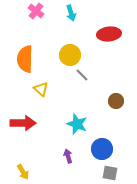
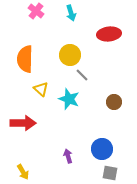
brown circle: moved 2 px left, 1 px down
cyan star: moved 8 px left, 25 px up
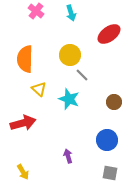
red ellipse: rotated 30 degrees counterclockwise
yellow triangle: moved 2 px left
red arrow: rotated 15 degrees counterclockwise
blue circle: moved 5 px right, 9 px up
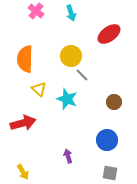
yellow circle: moved 1 px right, 1 px down
cyan star: moved 2 px left
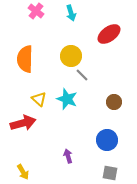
yellow triangle: moved 10 px down
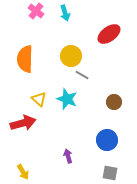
cyan arrow: moved 6 px left
gray line: rotated 16 degrees counterclockwise
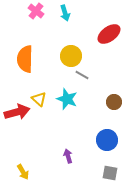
red arrow: moved 6 px left, 11 px up
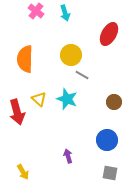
red ellipse: rotated 25 degrees counterclockwise
yellow circle: moved 1 px up
red arrow: rotated 90 degrees clockwise
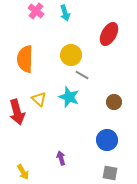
cyan star: moved 2 px right, 2 px up
purple arrow: moved 7 px left, 2 px down
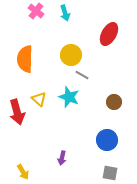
purple arrow: moved 1 px right; rotated 152 degrees counterclockwise
